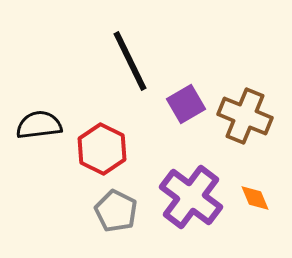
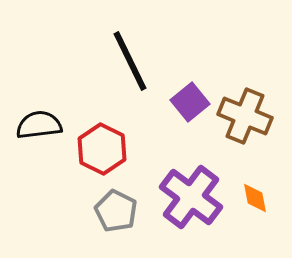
purple square: moved 4 px right, 2 px up; rotated 9 degrees counterclockwise
orange diamond: rotated 12 degrees clockwise
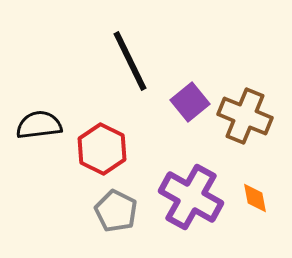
purple cross: rotated 8 degrees counterclockwise
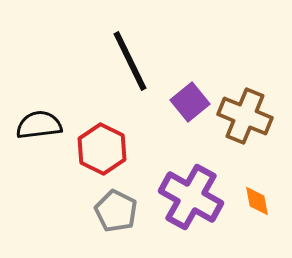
orange diamond: moved 2 px right, 3 px down
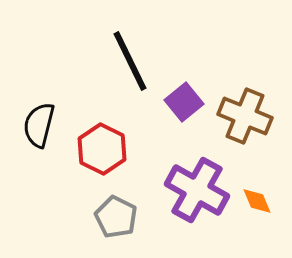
purple square: moved 6 px left
black semicircle: rotated 69 degrees counterclockwise
purple cross: moved 6 px right, 7 px up
orange diamond: rotated 12 degrees counterclockwise
gray pentagon: moved 6 px down
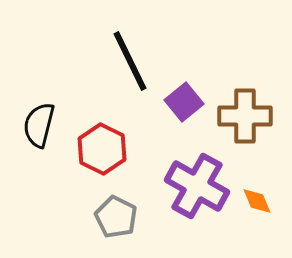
brown cross: rotated 22 degrees counterclockwise
purple cross: moved 4 px up
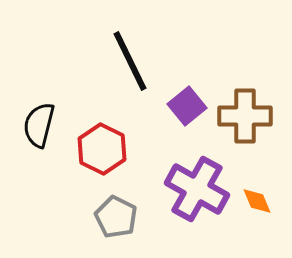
purple square: moved 3 px right, 4 px down
purple cross: moved 3 px down
